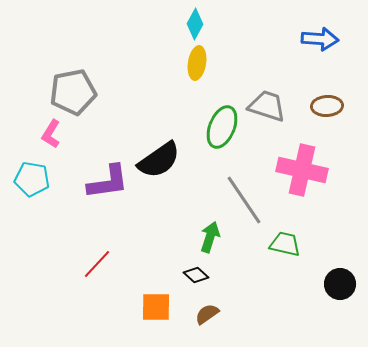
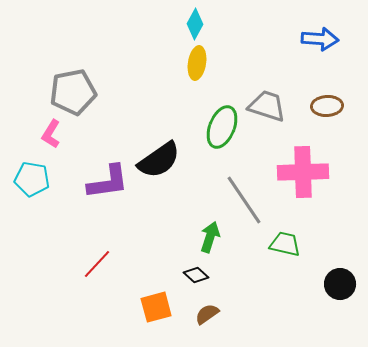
pink cross: moved 1 px right, 2 px down; rotated 15 degrees counterclockwise
orange square: rotated 16 degrees counterclockwise
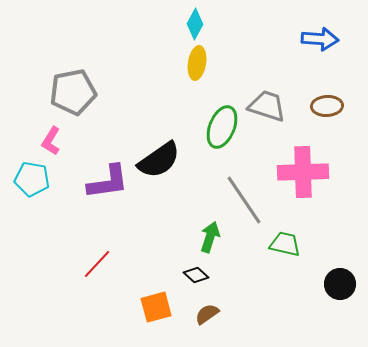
pink L-shape: moved 7 px down
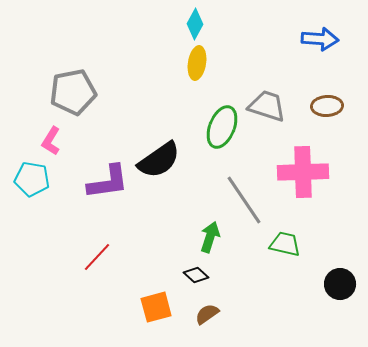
red line: moved 7 px up
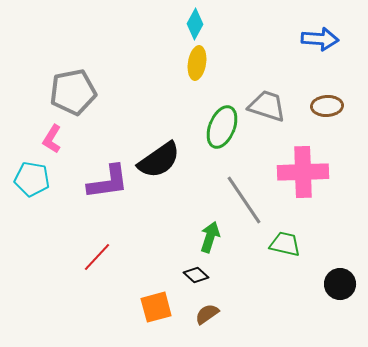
pink L-shape: moved 1 px right, 2 px up
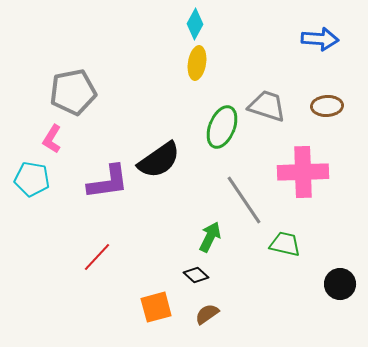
green arrow: rotated 8 degrees clockwise
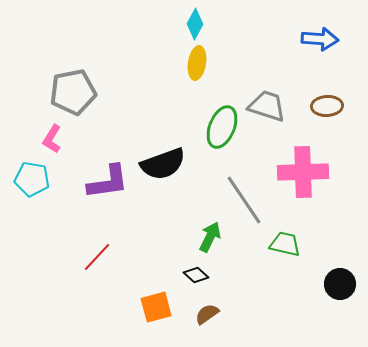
black semicircle: moved 4 px right, 4 px down; rotated 15 degrees clockwise
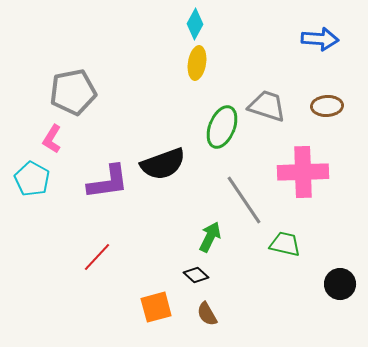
cyan pentagon: rotated 20 degrees clockwise
brown semicircle: rotated 85 degrees counterclockwise
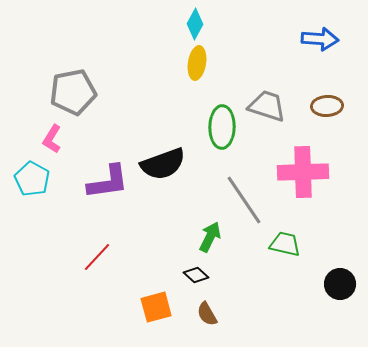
green ellipse: rotated 21 degrees counterclockwise
